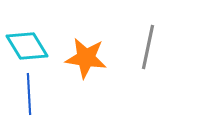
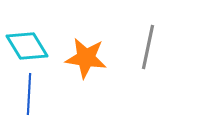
blue line: rotated 6 degrees clockwise
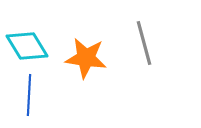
gray line: moved 4 px left, 4 px up; rotated 27 degrees counterclockwise
blue line: moved 1 px down
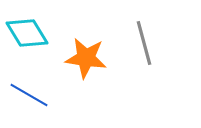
cyan diamond: moved 13 px up
blue line: rotated 63 degrees counterclockwise
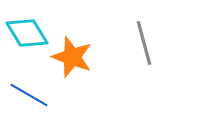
orange star: moved 14 px left, 1 px up; rotated 12 degrees clockwise
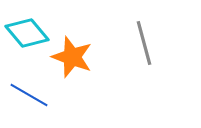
cyan diamond: rotated 9 degrees counterclockwise
